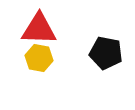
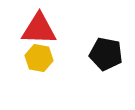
black pentagon: moved 1 px down
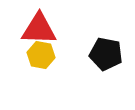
yellow hexagon: moved 2 px right, 3 px up
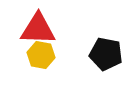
red triangle: moved 1 px left
